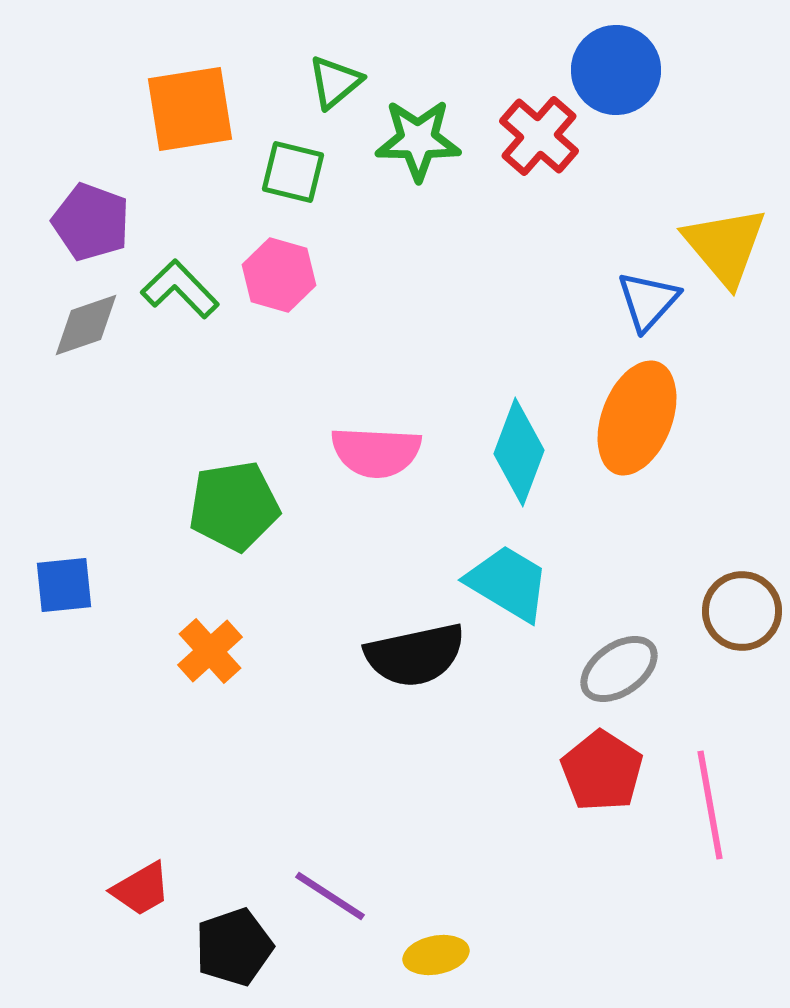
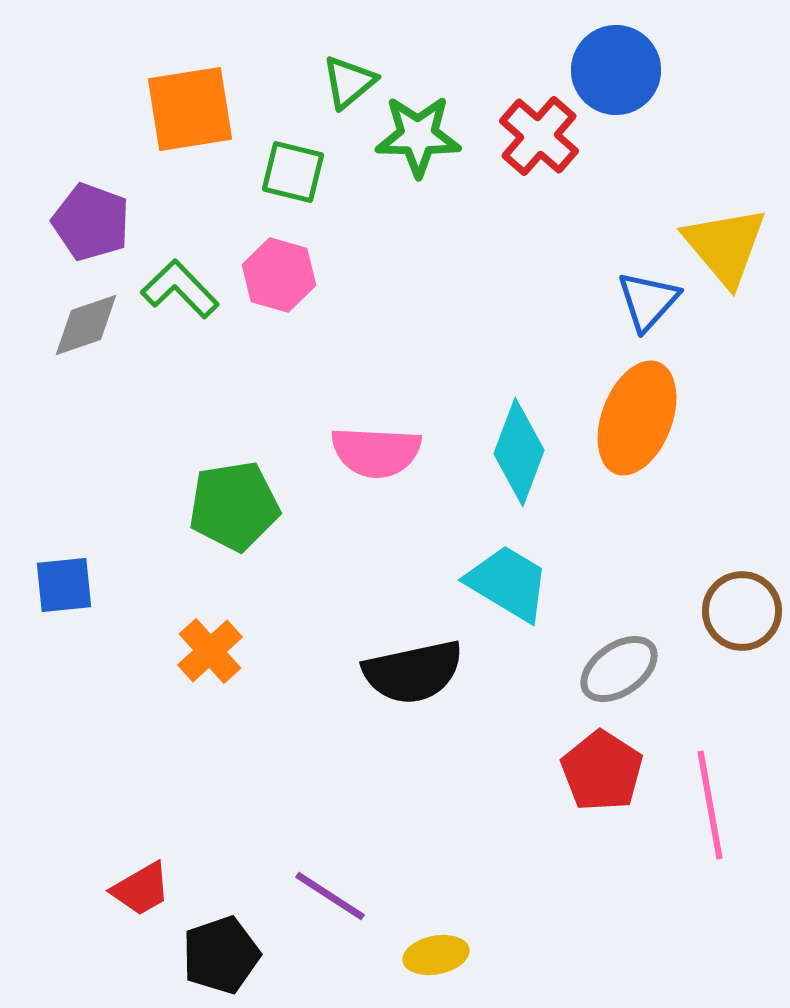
green triangle: moved 14 px right
green star: moved 4 px up
black semicircle: moved 2 px left, 17 px down
black pentagon: moved 13 px left, 8 px down
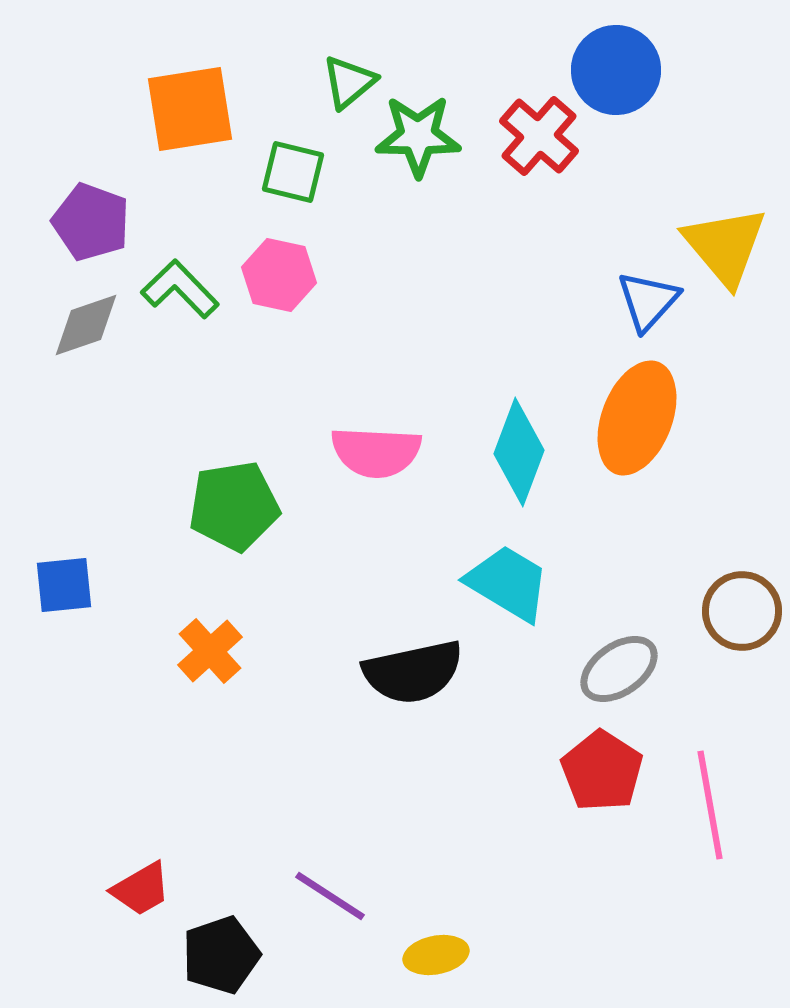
pink hexagon: rotated 4 degrees counterclockwise
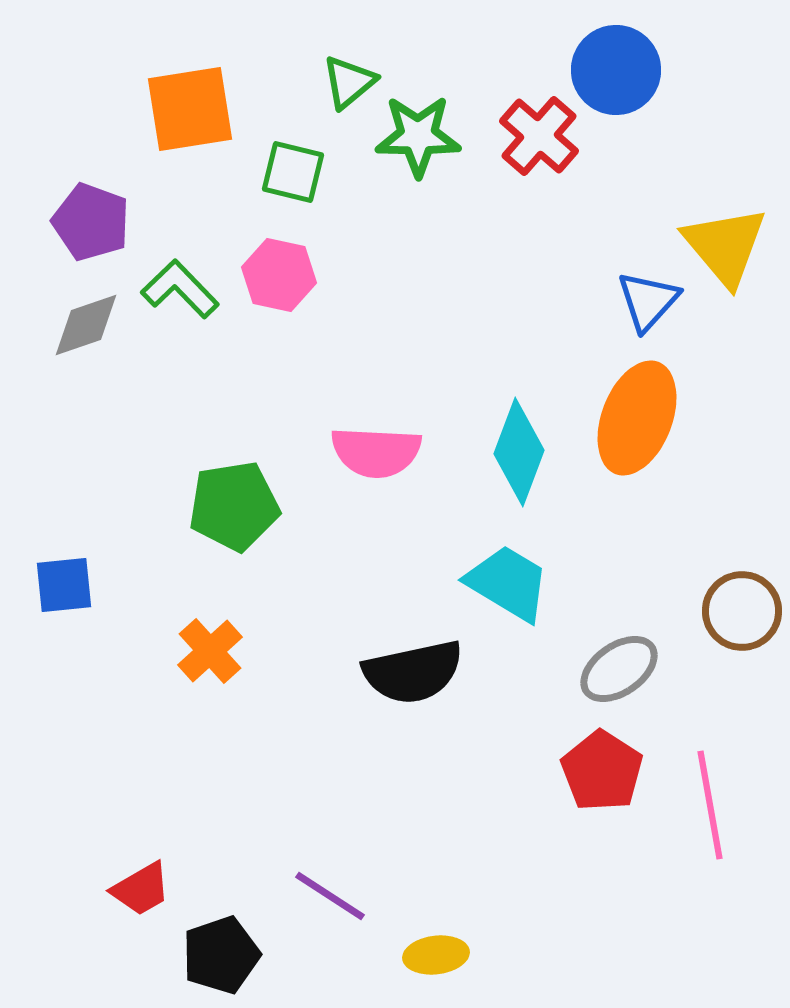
yellow ellipse: rotated 4 degrees clockwise
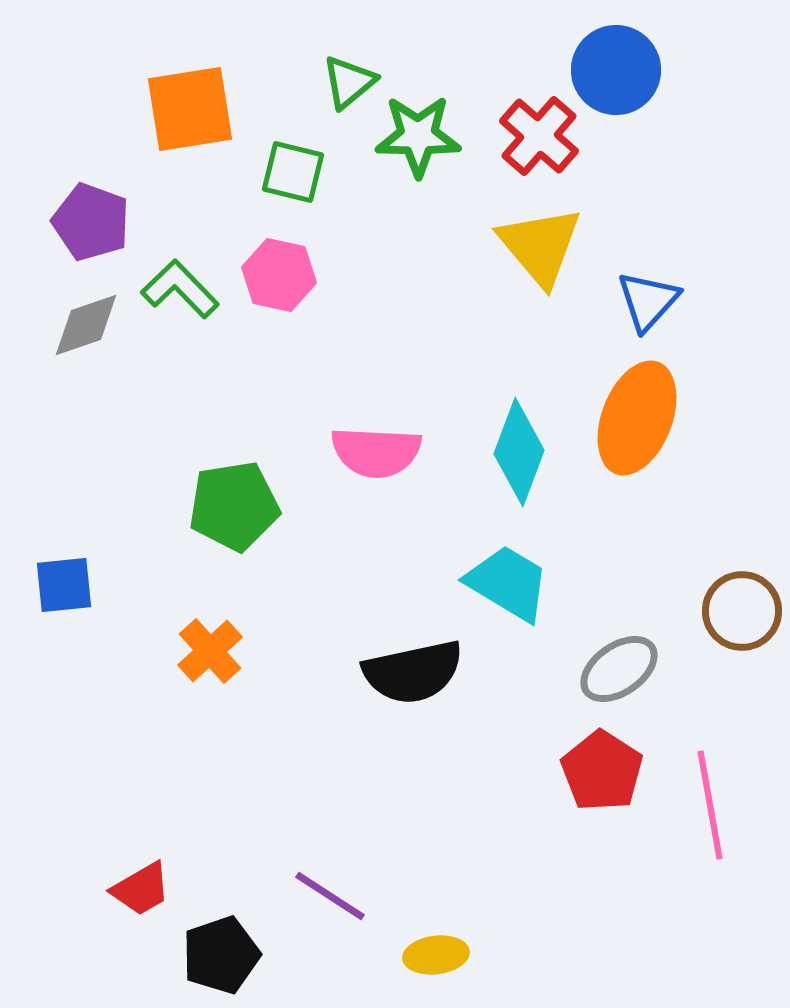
yellow triangle: moved 185 px left
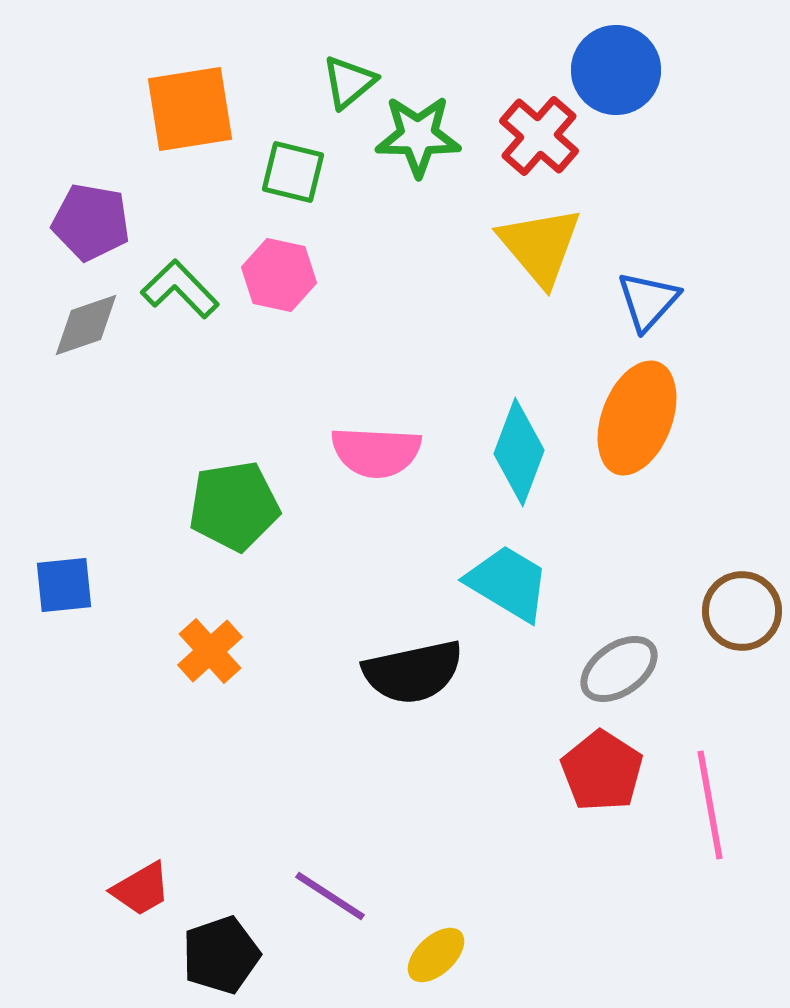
purple pentagon: rotated 10 degrees counterclockwise
yellow ellipse: rotated 36 degrees counterclockwise
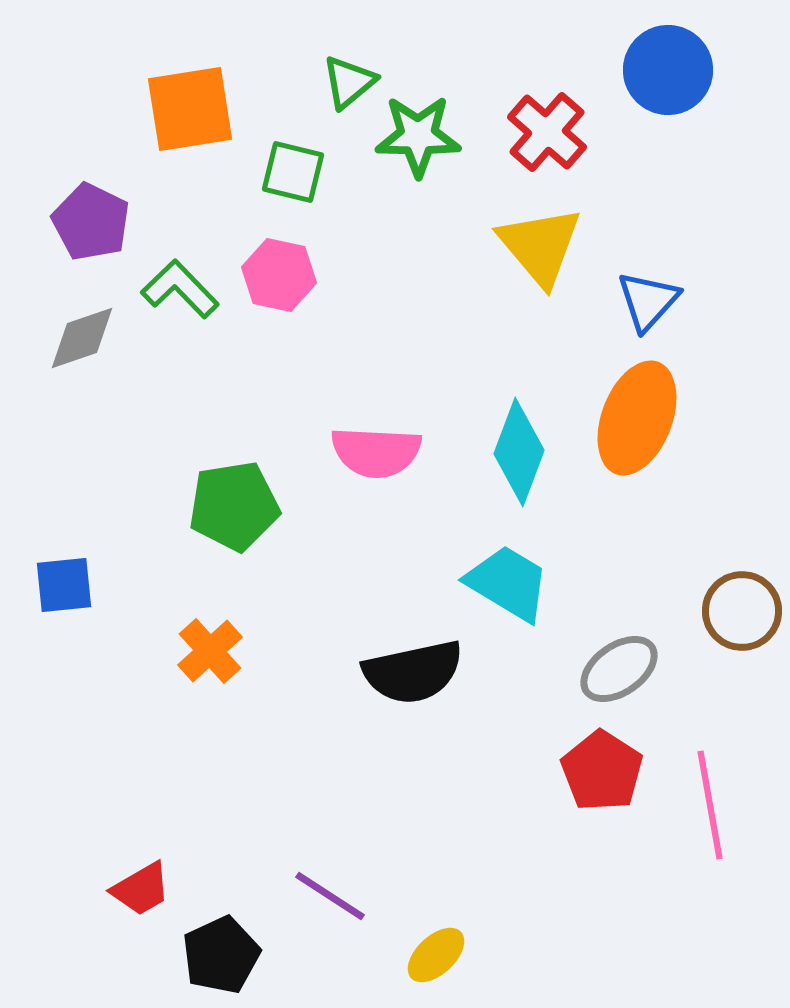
blue circle: moved 52 px right
red cross: moved 8 px right, 4 px up
purple pentagon: rotated 16 degrees clockwise
gray diamond: moved 4 px left, 13 px down
black pentagon: rotated 6 degrees counterclockwise
